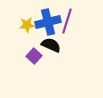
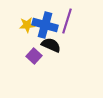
blue cross: moved 3 px left, 3 px down; rotated 30 degrees clockwise
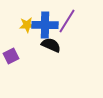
purple line: rotated 15 degrees clockwise
blue cross: rotated 15 degrees counterclockwise
purple square: moved 23 px left; rotated 21 degrees clockwise
